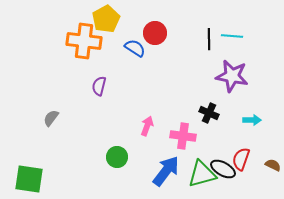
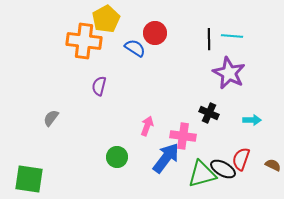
purple star: moved 3 px left, 3 px up; rotated 16 degrees clockwise
blue arrow: moved 13 px up
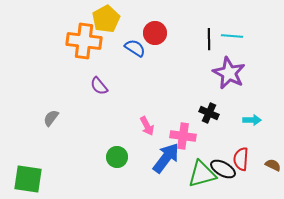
purple semicircle: rotated 54 degrees counterclockwise
pink arrow: rotated 132 degrees clockwise
red semicircle: rotated 15 degrees counterclockwise
green square: moved 1 px left
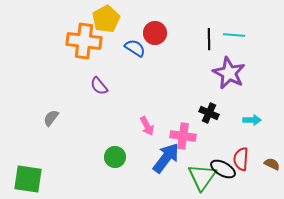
cyan line: moved 2 px right, 1 px up
green circle: moved 2 px left
brown semicircle: moved 1 px left, 1 px up
green triangle: moved 3 px down; rotated 40 degrees counterclockwise
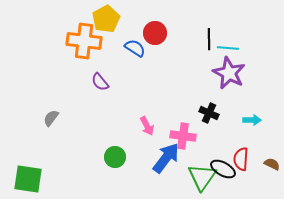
cyan line: moved 6 px left, 13 px down
purple semicircle: moved 1 px right, 4 px up
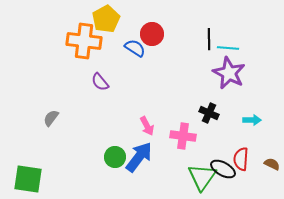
red circle: moved 3 px left, 1 px down
blue arrow: moved 27 px left, 1 px up
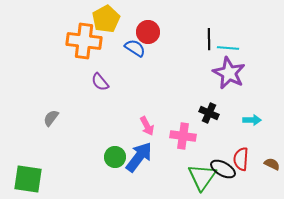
red circle: moved 4 px left, 2 px up
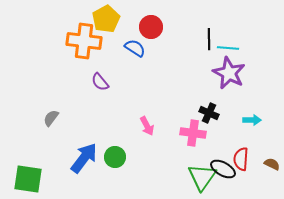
red circle: moved 3 px right, 5 px up
pink cross: moved 10 px right, 3 px up
blue arrow: moved 55 px left, 1 px down
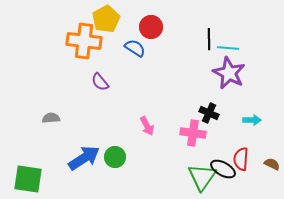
gray semicircle: rotated 48 degrees clockwise
blue arrow: rotated 20 degrees clockwise
